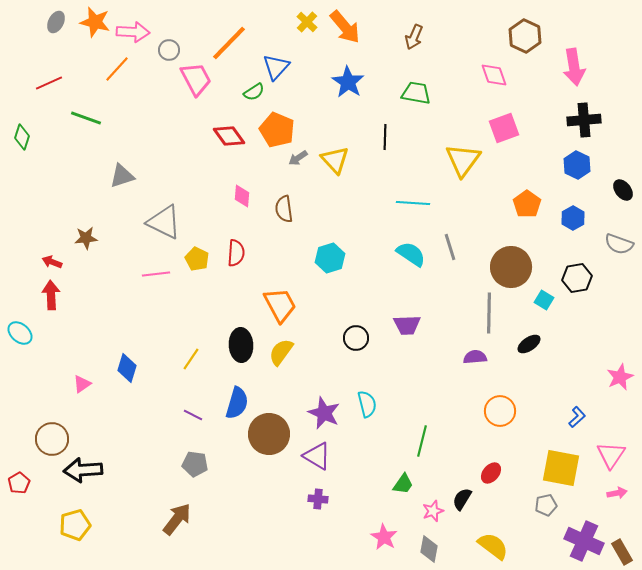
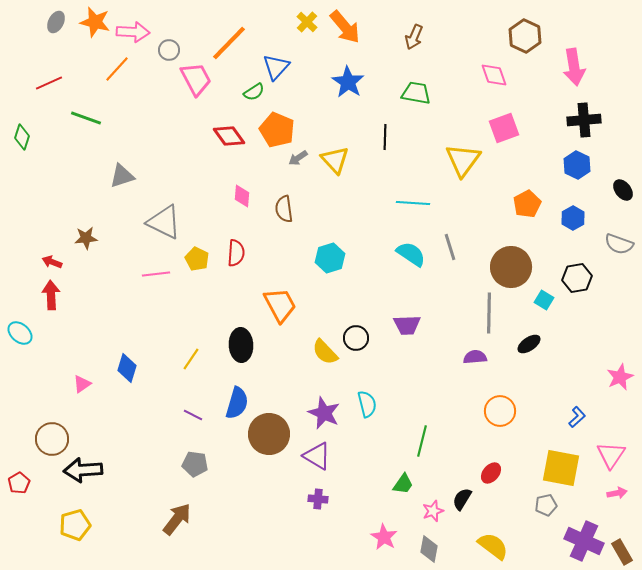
orange pentagon at (527, 204): rotated 8 degrees clockwise
yellow semicircle at (281, 352): moved 44 px right; rotated 80 degrees counterclockwise
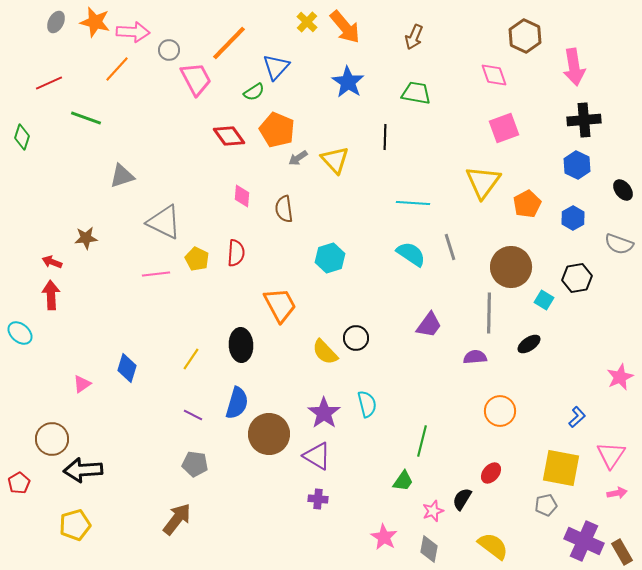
yellow triangle at (463, 160): moved 20 px right, 22 px down
purple trapezoid at (407, 325): moved 22 px right; rotated 52 degrees counterclockwise
purple star at (324, 413): rotated 12 degrees clockwise
green trapezoid at (403, 484): moved 3 px up
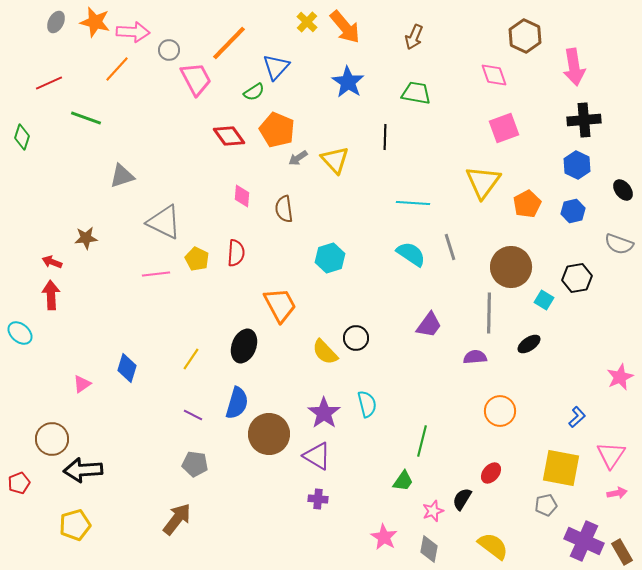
blue hexagon at (573, 218): moved 7 px up; rotated 15 degrees clockwise
black ellipse at (241, 345): moved 3 px right, 1 px down; rotated 24 degrees clockwise
red pentagon at (19, 483): rotated 10 degrees clockwise
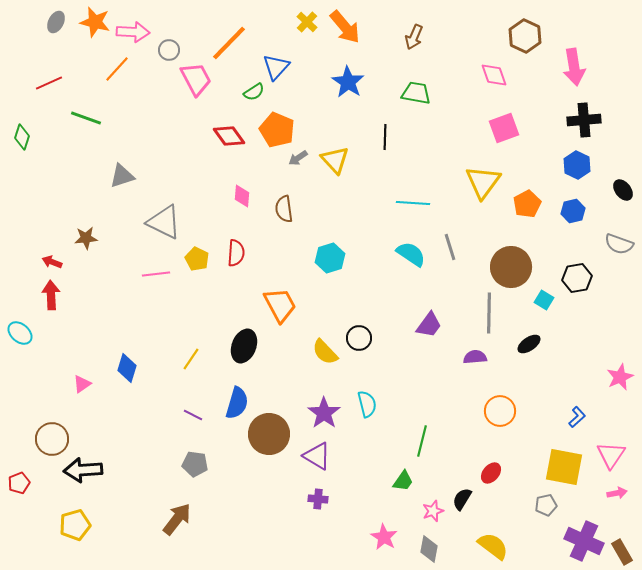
black circle at (356, 338): moved 3 px right
yellow square at (561, 468): moved 3 px right, 1 px up
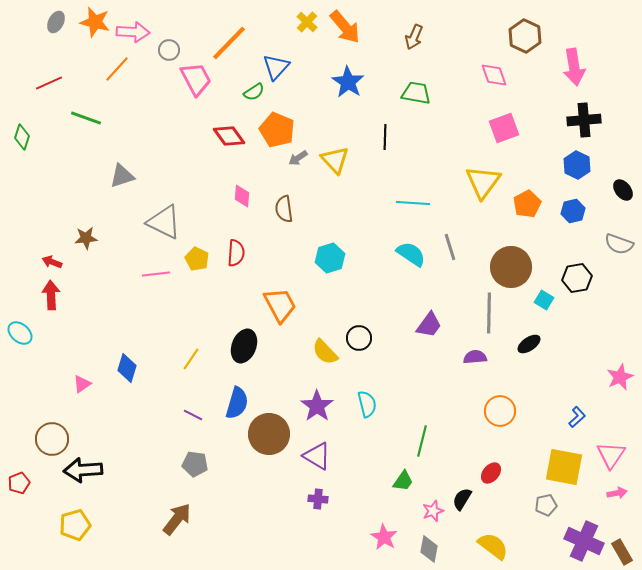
purple star at (324, 413): moved 7 px left, 7 px up
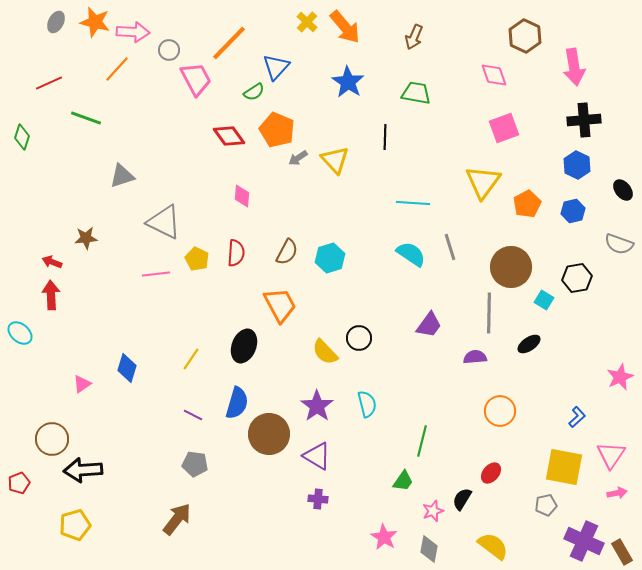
brown semicircle at (284, 209): moved 3 px right, 43 px down; rotated 144 degrees counterclockwise
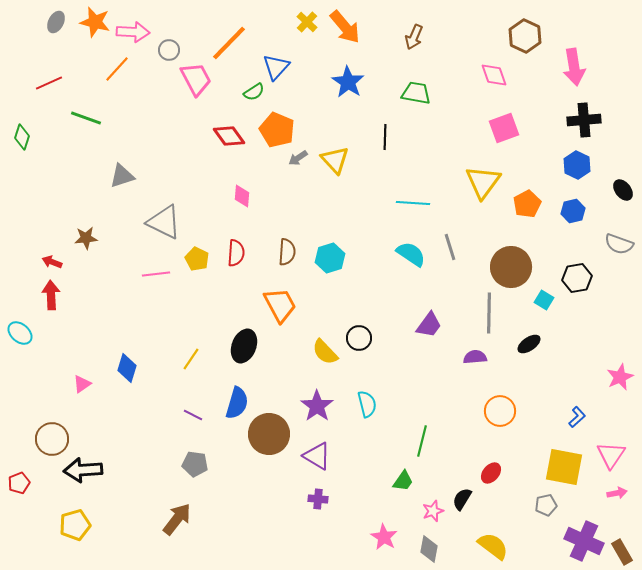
brown semicircle at (287, 252): rotated 24 degrees counterclockwise
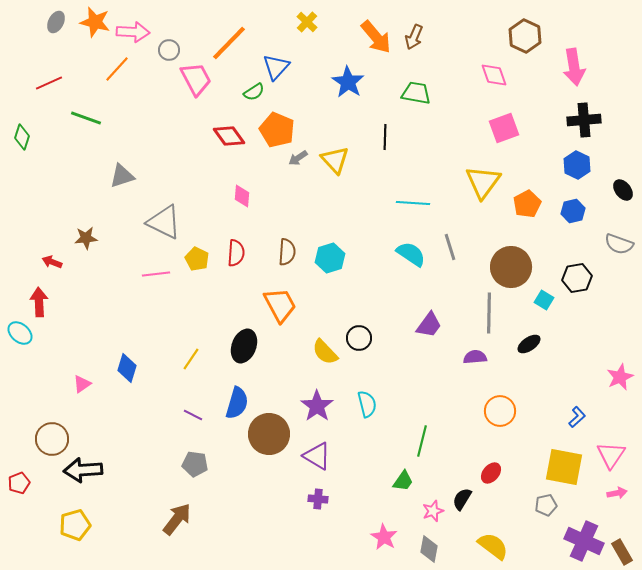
orange arrow at (345, 27): moved 31 px right, 10 px down
red arrow at (51, 295): moved 12 px left, 7 px down
